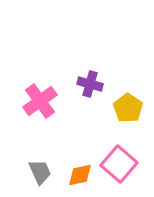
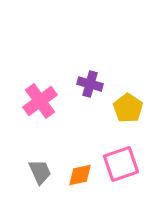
pink square: moved 2 px right; rotated 30 degrees clockwise
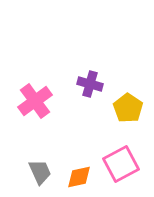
pink cross: moved 5 px left
pink square: rotated 9 degrees counterclockwise
orange diamond: moved 1 px left, 2 px down
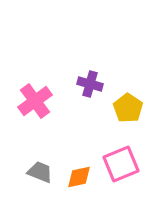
pink square: rotated 6 degrees clockwise
gray trapezoid: rotated 44 degrees counterclockwise
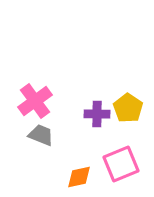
purple cross: moved 7 px right, 30 px down; rotated 15 degrees counterclockwise
gray trapezoid: moved 1 px right, 37 px up
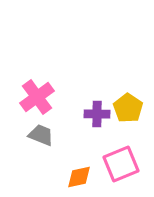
pink cross: moved 2 px right, 4 px up
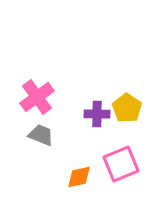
yellow pentagon: moved 1 px left
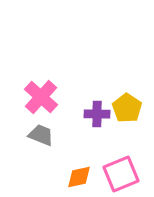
pink cross: moved 4 px right; rotated 12 degrees counterclockwise
pink square: moved 10 px down
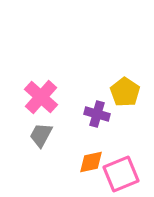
yellow pentagon: moved 2 px left, 16 px up
purple cross: rotated 15 degrees clockwise
gray trapezoid: rotated 84 degrees counterclockwise
orange diamond: moved 12 px right, 15 px up
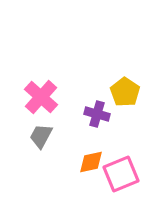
gray trapezoid: moved 1 px down
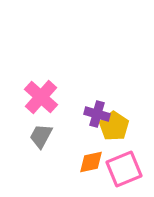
yellow pentagon: moved 11 px left, 34 px down
pink square: moved 3 px right, 5 px up
